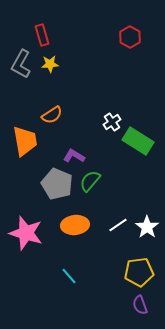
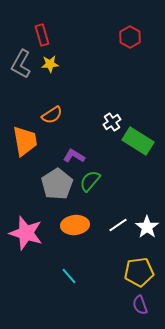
gray pentagon: rotated 16 degrees clockwise
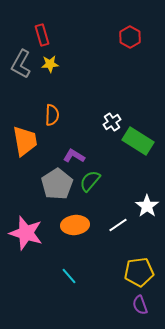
orange semicircle: rotated 55 degrees counterclockwise
white star: moved 21 px up
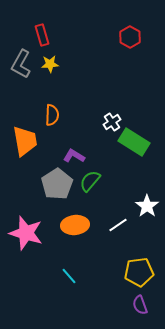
green rectangle: moved 4 px left, 1 px down
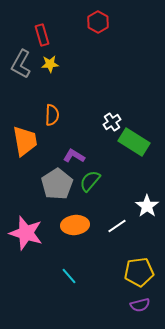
red hexagon: moved 32 px left, 15 px up
white line: moved 1 px left, 1 px down
purple semicircle: rotated 84 degrees counterclockwise
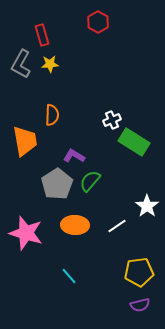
white cross: moved 2 px up; rotated 12 degrees clockwise
orange ellipse: rotated 8 degrees clockwise
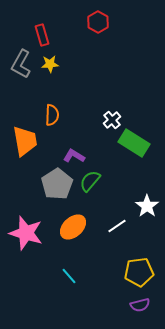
white cross: rotated 18 degrees counterclockwise
green rectangle: moved 1 px down
orange ellipse: moved 2 px left, 2 px down; rotated 44 degrees counterclockwise
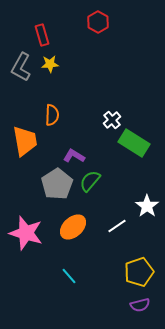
gray L-shape: moved 3 px down
yellow pentagon: rotated 12 degrees counterclockwise
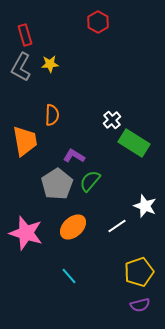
red rectangle: moved 17 px left
white star: moved 2 px left; rotated 15 degrees counterclockwise
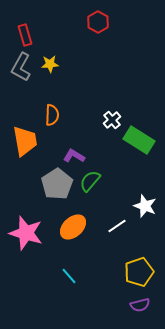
green rectangle: moved 5 px right, 3 px up
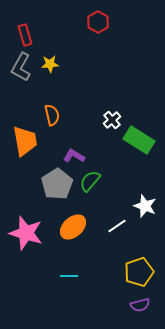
orange semicircle: rotated 15 degrees counterclockwise
cyan line: rotated 48 degrees counterclockwise
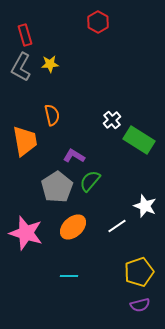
gray pentagon: moved 3 px down
